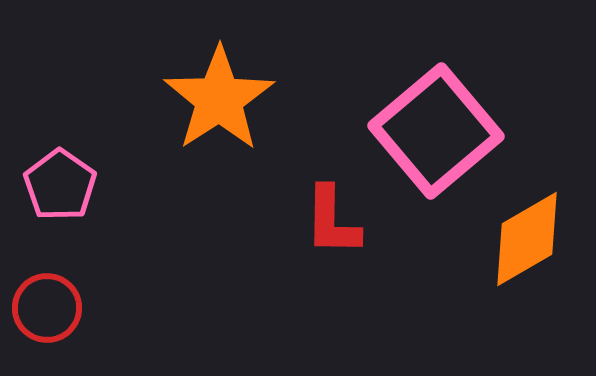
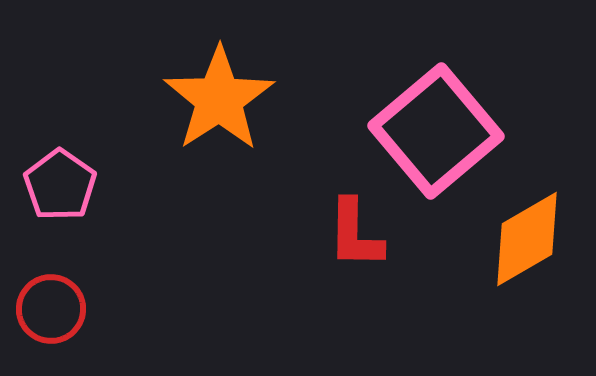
red L-shape: moved 23 px right, 13 px down
red circle: moved 4 px right, 1 px down
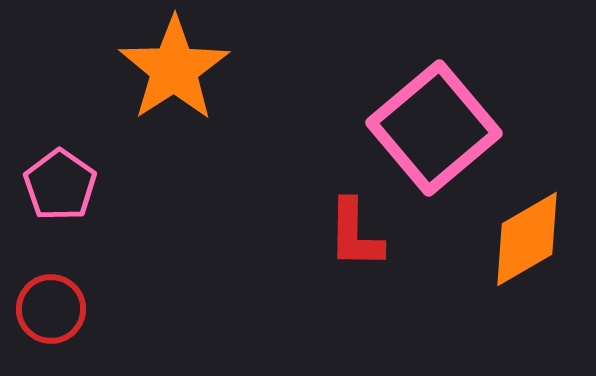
orange star: moved 45 px left, 30 px up
pink square: moved 2 px left, 3 px up
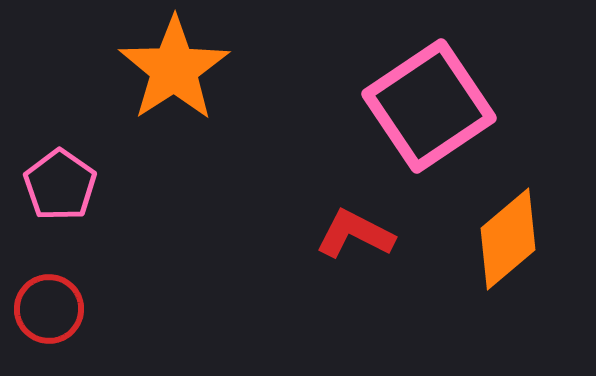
pink square: moved 5 px left, 22 px up; rotated 6 degrees clockwise
red L-shape: rotated 116 degrees clockwise
orange diamond: moved 19 px left; rotated 10 degrees counterclockwise
red circle: moved 2 px left
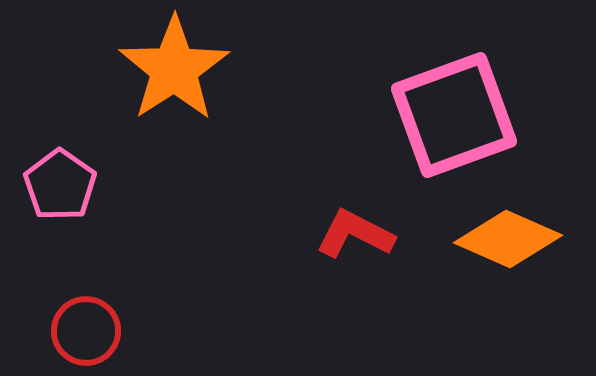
pink square: moved 25 px right, 9 px down; rotated 14 degrees clockwise
orange diamond: rotated 64 degrees clockwise
red circle: moved 37 px right, 22 px down
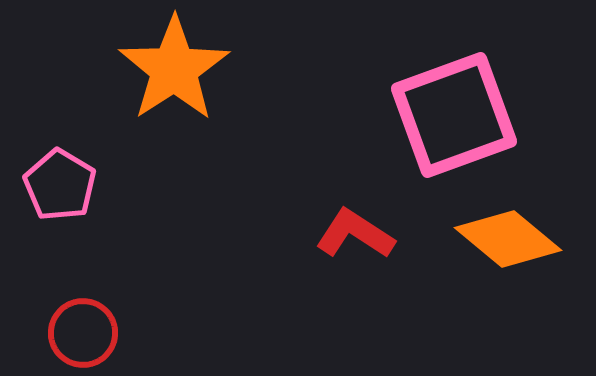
pink pentagon: rotated 4 degrees counterclockwise
red L-shape: rotated 6 degrees clockwise
orange diamond: rotated 16 degrees clockwise
red circle: moved 3 px left, 2 px down
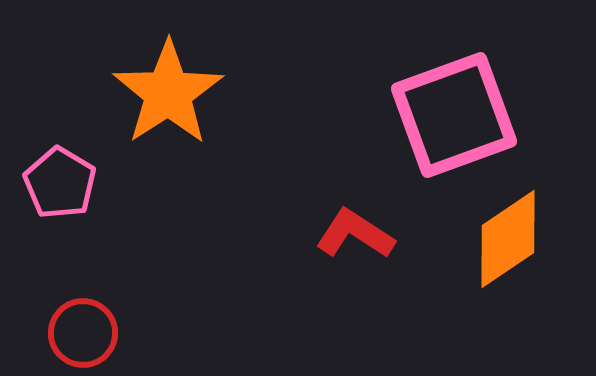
orange star: moved 6 px left, 24 px down
pink pentagon: moved 2 px up
orange diamond: rotated 74 degrees counterclockwise
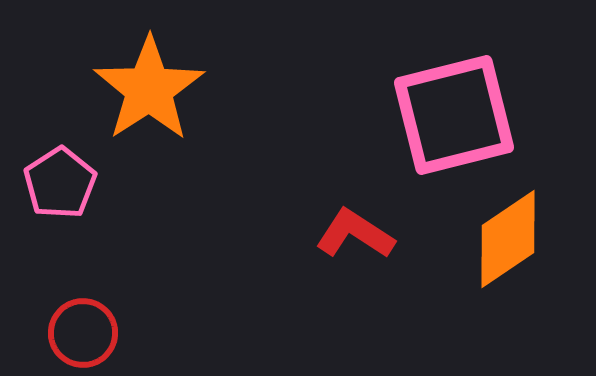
orange star: moved 19 px left, 4 px up
pink square: rotated 6 degrees clockwise
pink pentagon: rotated 8 degrees clockwise
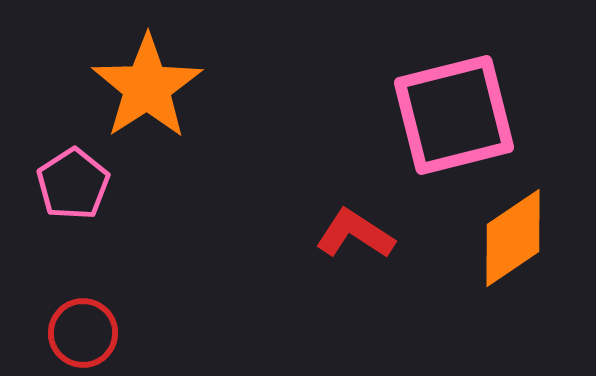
orange star: moved 2 px left, 2 px up
pink pentagon: moved 13 px right, 1 px down
orange diamond: moved 5 px right, 1 px up
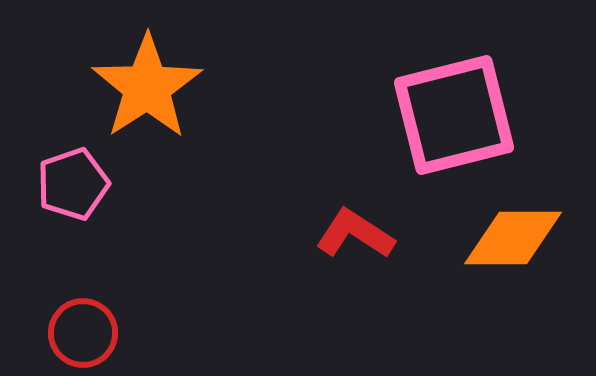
pink pentagon: rotated 14 degrees clockwise
orange diamond: rotated 34 degrees clockwise
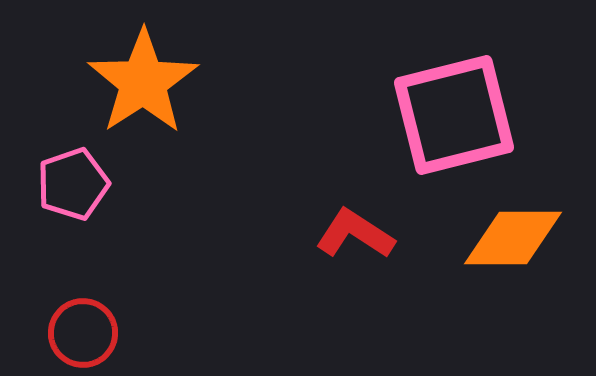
orange star: moved 4 px left, 5 px up
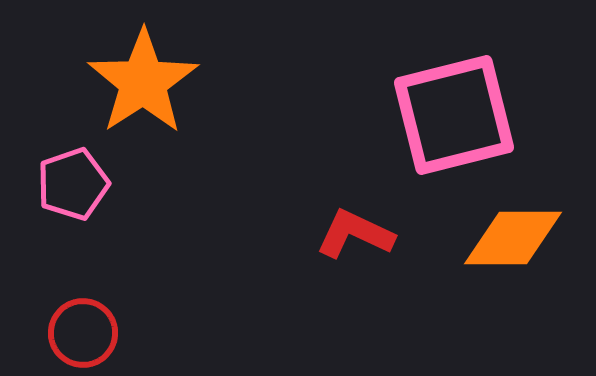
red L-shape: rotated 8 degrees counterclockwise
